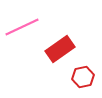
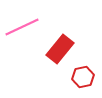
red rectangle: rotated 16 degrees counterclockwise
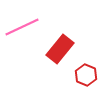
red hexagon: moved 3 px right, 2 px up; rotated 25 degrees counterclockwise
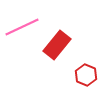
red rectangle: moved 3 px left, 4 px up
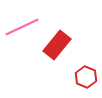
red hexagon: moved 2 px down
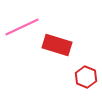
red rectangle: rotated 68 degrees clockwise
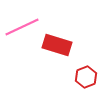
red hexagon: rotated 15 degrees clockwise
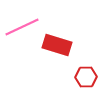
red hexagon: rotated 20 degrees clockwise
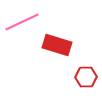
pink line: moved 5 px up
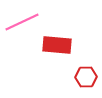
red rectangle: rotated 12 degrees counterclockwise
